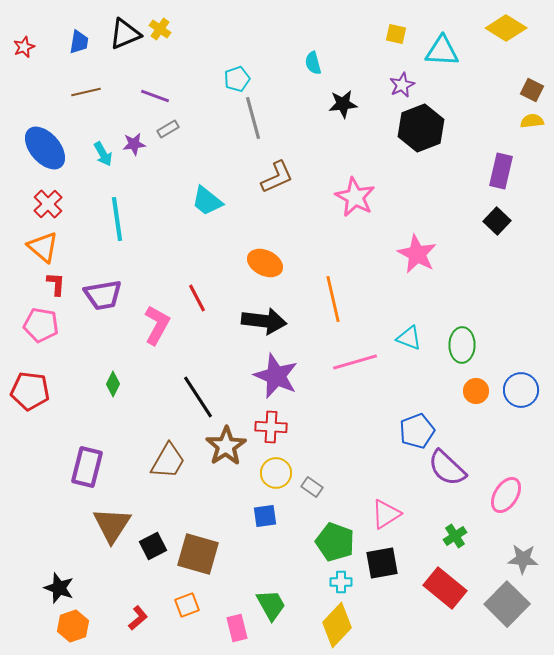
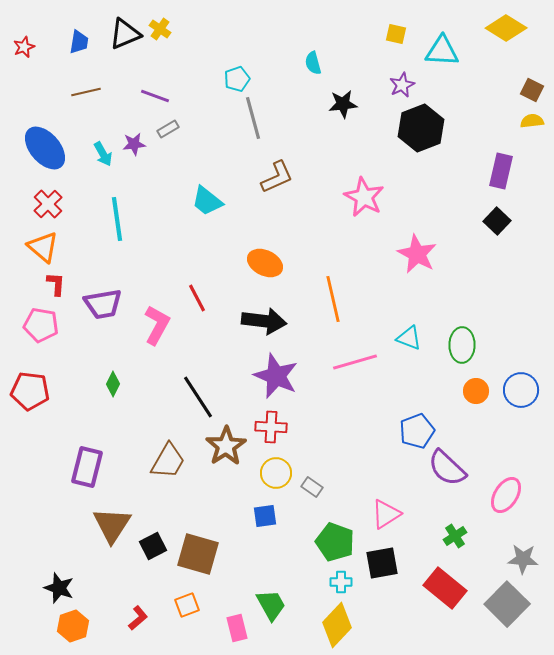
pink star at (355, 197): moved 9 px right
purple trapezoid at (103, 295): moved 9 px down
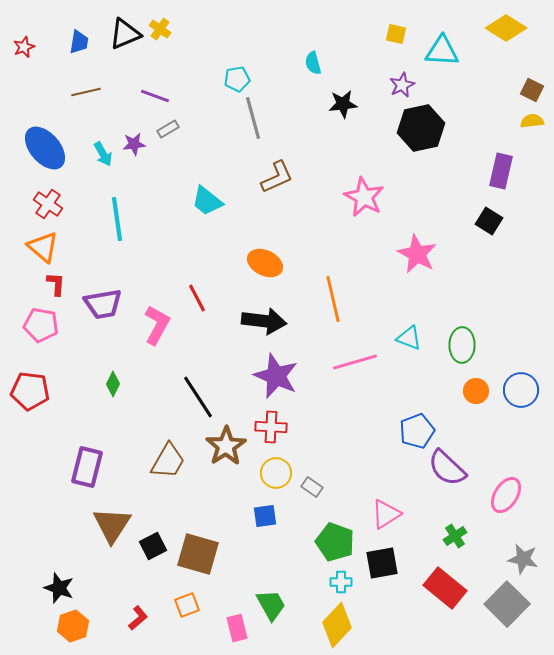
cyan pentagon at (237, 79): rotated 10 degrees clockwise
black hexagon at (421, 128): rotated 9 degrees clockwise
red cross at (48, 204): rotated 12 degrees counterclockwise
black square at (497, 221): moved 8 px left; rotated 12 degrees counterclockwise
gray star at (523, 559): rotated 8 degrees clockwise
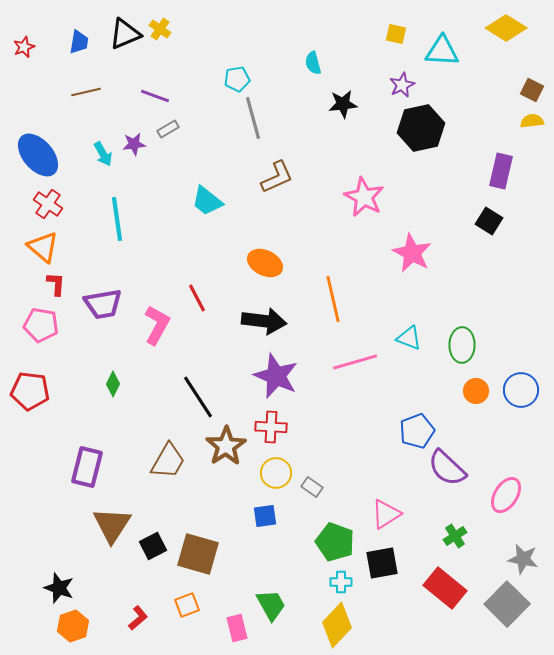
blue ellipse at (45, 148): moved 7 px left, 7 px down
pink star at (417, 254): moved 5 px left, 1 px up
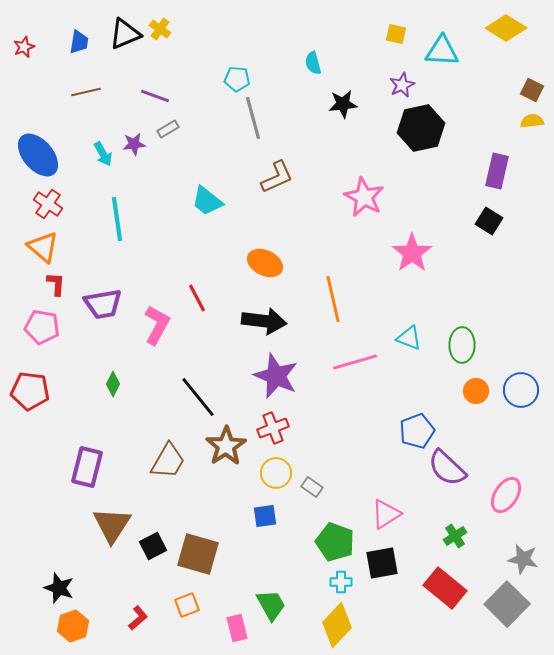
cyan pentagon at (237, 79): rotated 15 degrees clockwise
purple rectangle at (501, 171): moved 4 px left
pink star at (412, 253): rotated 9 degrees clockwise
pink pentagon at (41, 325): moved 1 px right, 2 px down
black line at (198, 397): rotated 6 degrees counterclockwise
red cross at (271, 427): moved 2 px right, 1 px down; rotated 24 degrees counterclockwise
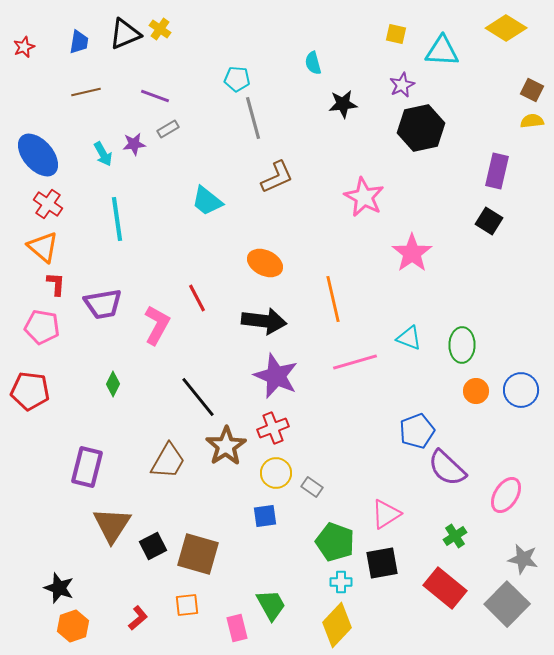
orange square at (187, 605): rotated 15 degrees clockwise
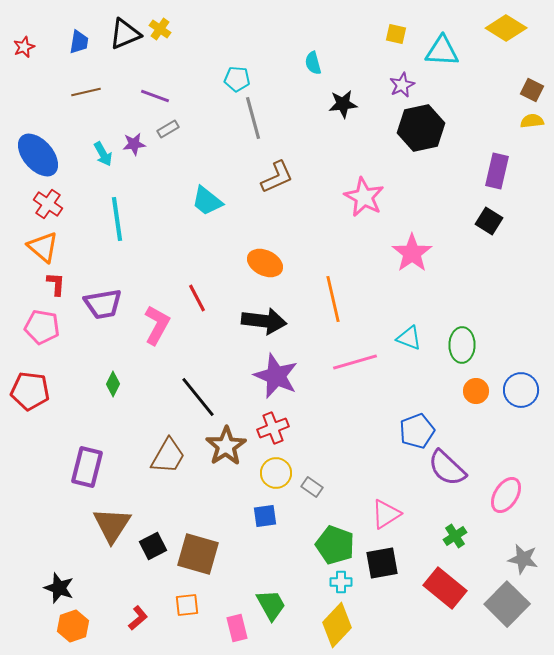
brown trapezoid at (168, 461): moved 5 px up
green pentagon at (335, 542): moved 3 px down
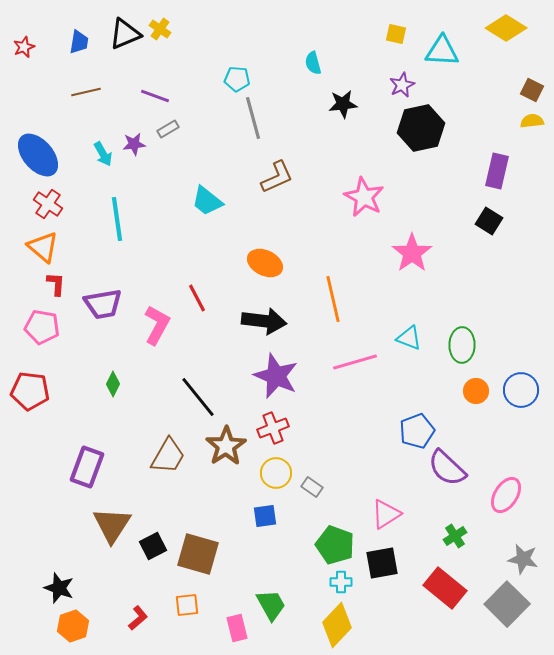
purple rectangle at (87, 467): rotated 6 degrees clockwise
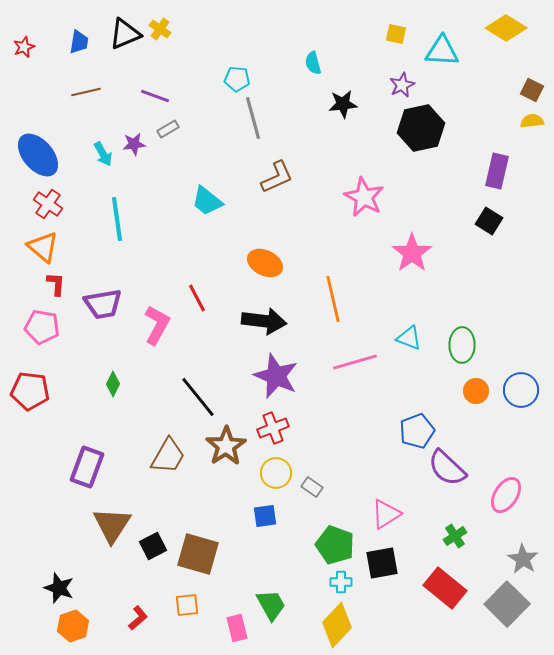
gray star at (523, 559): rotated 20 degrees clockwise
